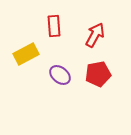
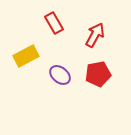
red rectangle: moved 3 px up; rotated 25 degrees counterclockwise
yellow rectangle: moved 2 px down
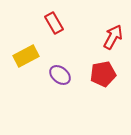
red arrow: moved 18 px right, 2 px down
red pentagon: moved 5 px right
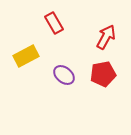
red arrow: moved 7 px left
purple ellipse: moved 4 px right
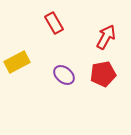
yellow rectangle: moved 9 px left, 6 px down
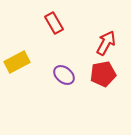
red arrow: moved 6 px down
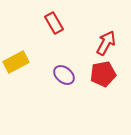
yellow rectangle: moved 1 px left
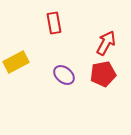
red rectangle: rotated 20 degrees clockwise
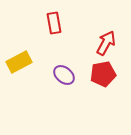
yellow rectangle: moved 3 px right
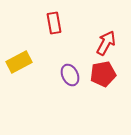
purple ellipse: moved 6 px right; rotated 25 degrees clockwise
